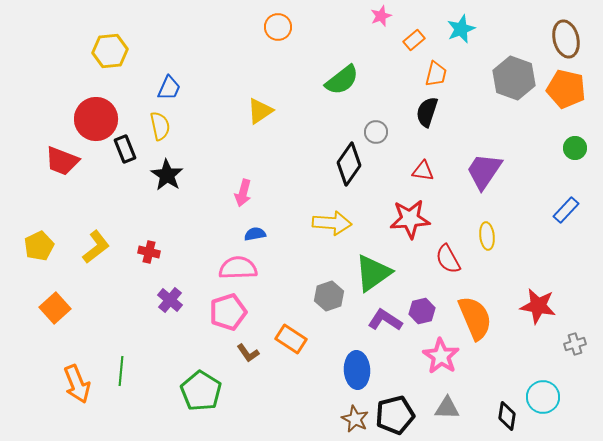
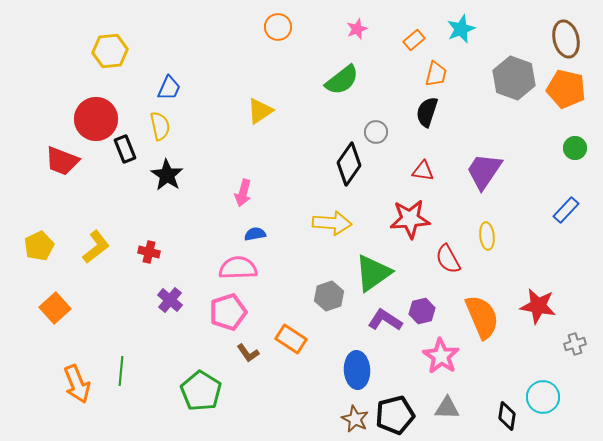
pink star at (381, 16): moved 24 px left, 13 px down
orange semicircle at (475, 318): moved 7 px right, 1 px up
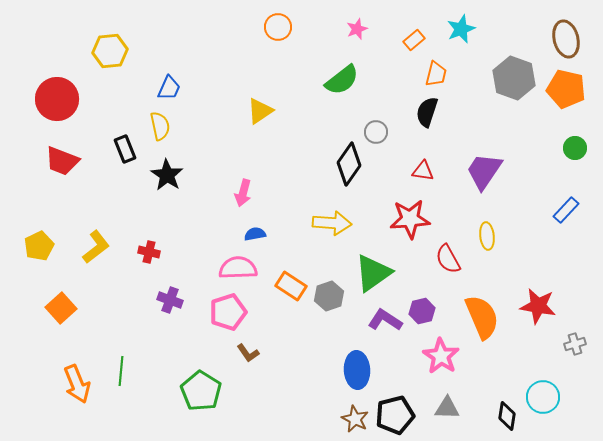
red circle at (96, 119): moved 39 px left, 20 px up
purple cross at (170, 300): rotated 20 degrees counterclockwise
orange square at (55, 308): moved 6 px right
orange rectangle at (291, 339): moved 53 px up
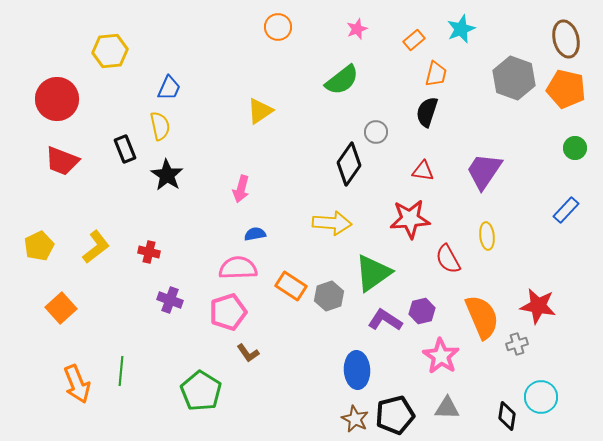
pink arrow at (243, 193): moved 2 px left, 4 px up
gray cross at (575, 344): moved 58 px left
cyan circle at (543, 397): moved 2 px left
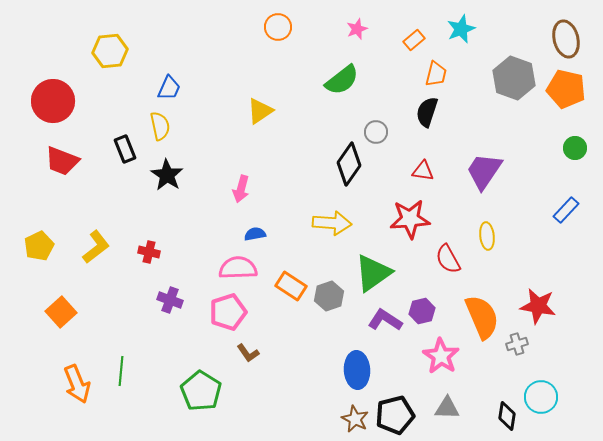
red circle at (57, 99): moved 4 px left, 2 px down
orange square at (61, 308): moved 4 px down
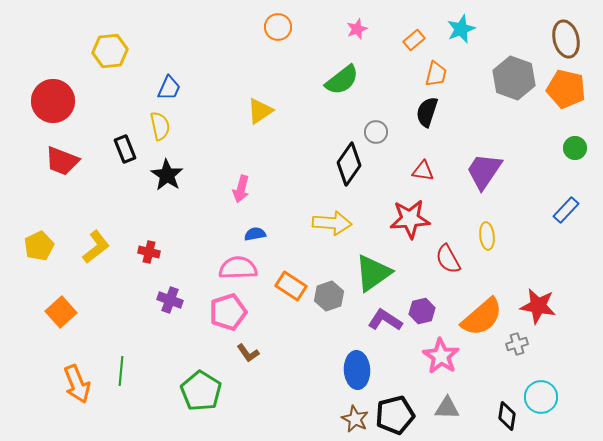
orange semicircle at (482, 317): rotated 72 degrees clockwise
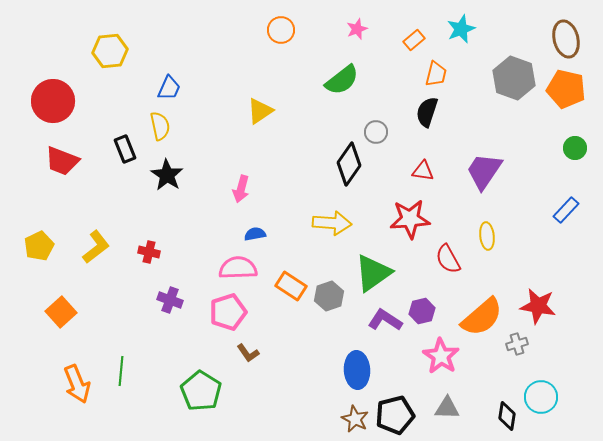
orange circle at (278, 27): moved 3 px right, 3 px down
